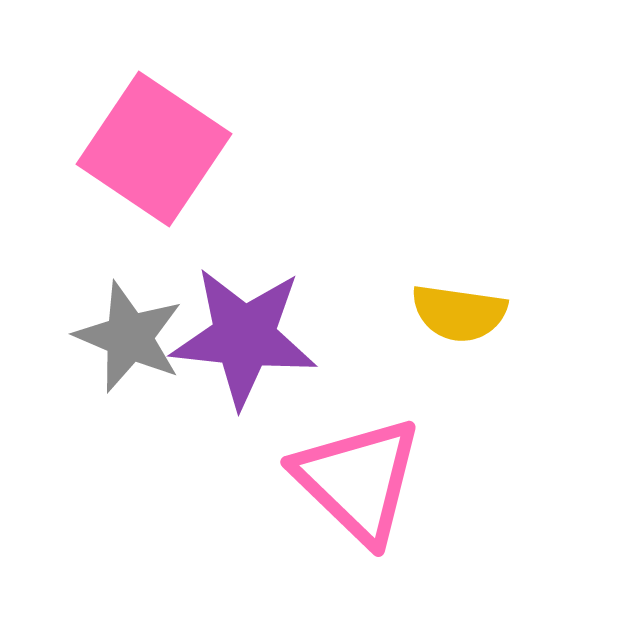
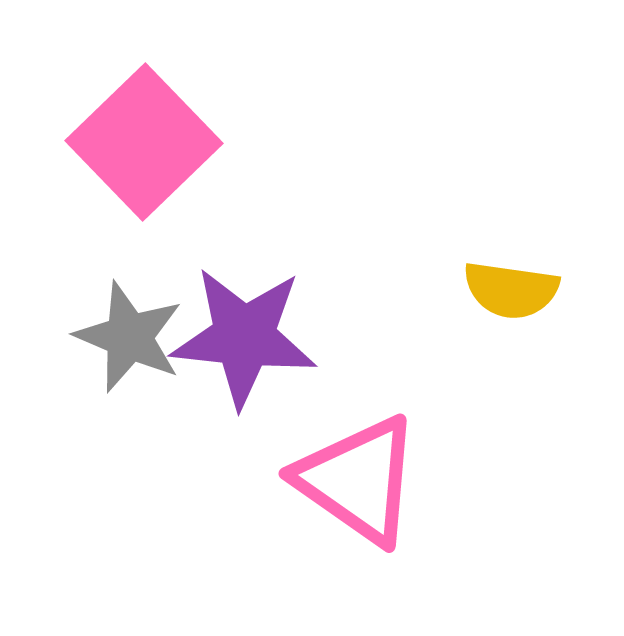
pink square: moved 10 px left, 7 px up; rotated 12 degrees clockwise
yellow semicircle: moved 52 px right, 23 px up
pink triangle: rotated 9 degrees counterclockwise
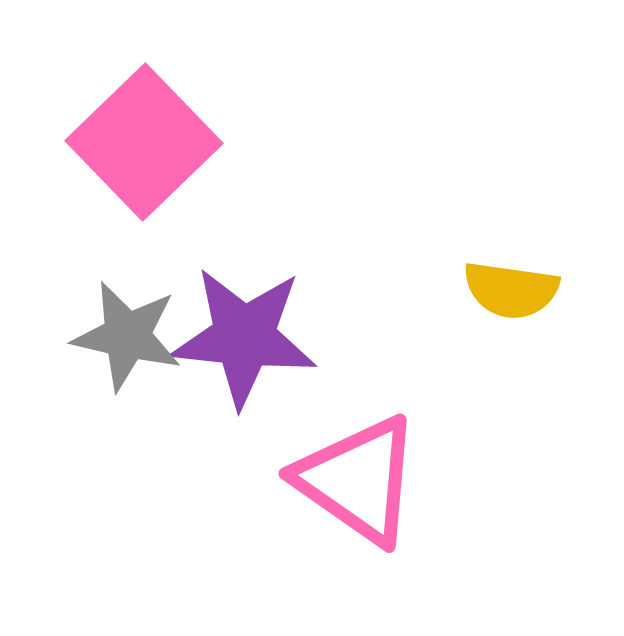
gray star: moved 2 px left, 1 px up; rotated 10 degrees counterclockwise
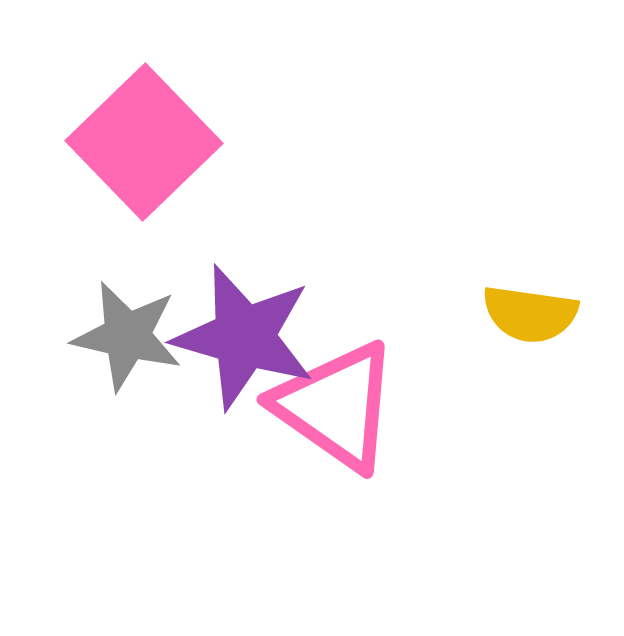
yellow semicircle: moved 19 px right, 24 px down
purple star: rotated 10 degrees clockwise
pink triangle: moved 22 px left, 74 px up
